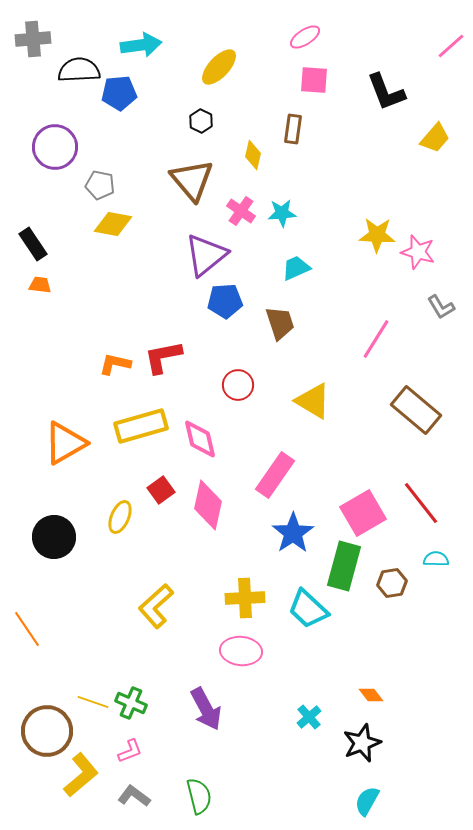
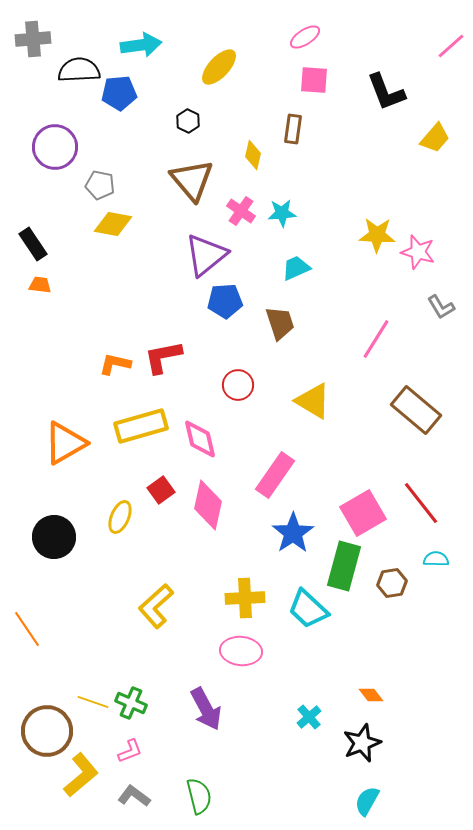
black hexagon at (201, 121): moved 13 px left
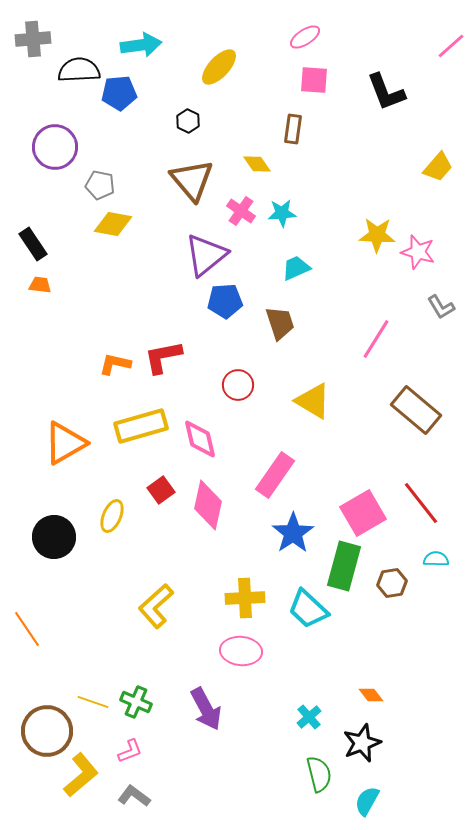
yellow trapezoid at (435, 138): moved 3 px right, 29 px down
yellow diamond at (253, 155): moved 4 px right, 9 px down; rotated 48 degrees counterclockwise
yellow ellipse at (120, 517): moved 8 px left, 1 px up
green cross at (131, 703): moved 5 px right, 1 px up
green semicircle at (199, 796): moved 120 px right, 22 px up
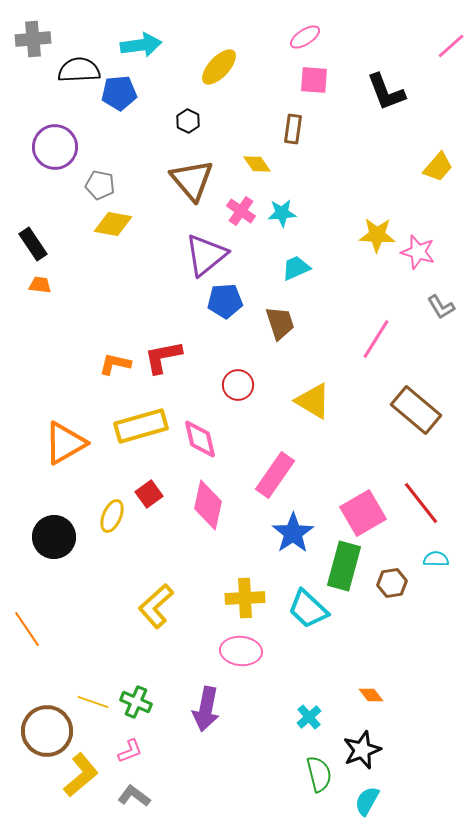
red square at (161, 490): moved 12 px left, 4 px down
purple arrow at (206, 709): rotated 39 degrees clockwise
black star at (362, 743): moved 7 px down
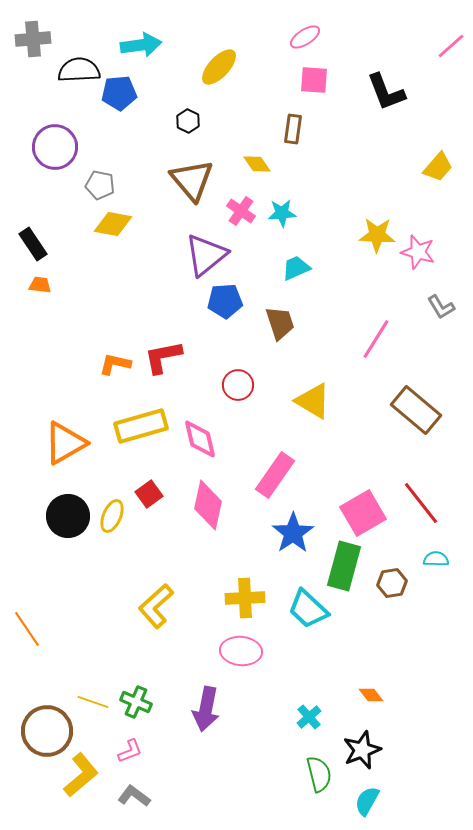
black circle at (54, 537): moved 14 px right, 21 px up
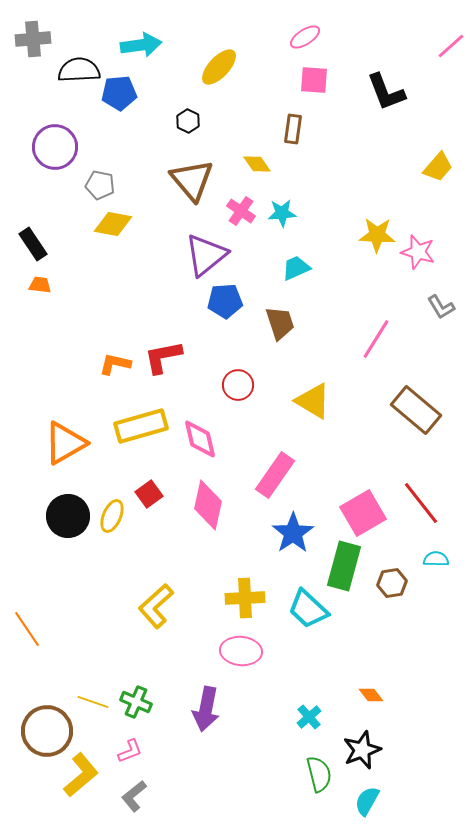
gray L-shape at (134, 796): rotated 76 degrees counterclockwise
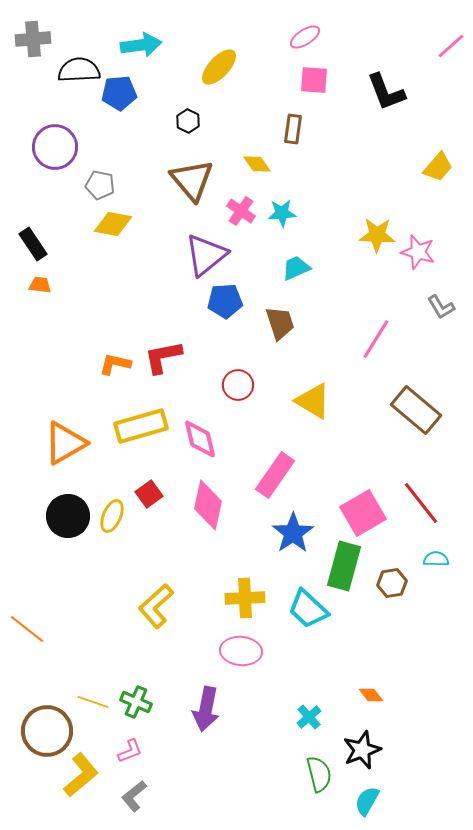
orange line at (27, 629): rotated 18 degrees counterclockwise
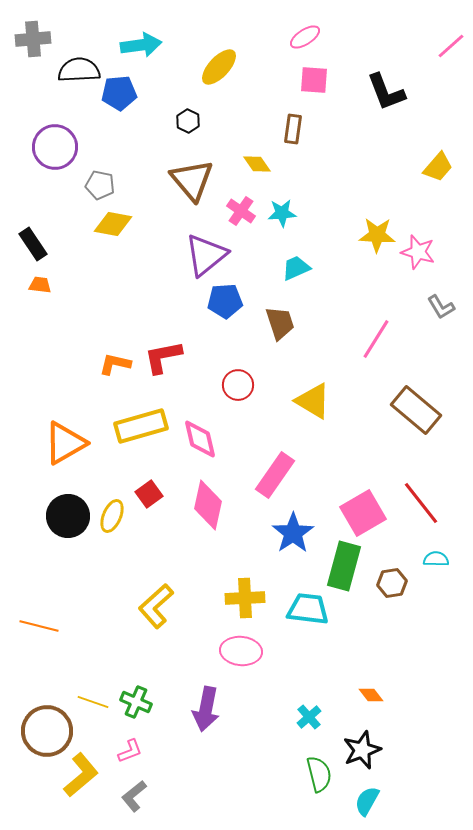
cyan trapezoid at (308, 609): rotated 144 degrees clockwise
orange line at (27, 629): moved 12 px right, 3 px up; rotated 24 degrees counterclockwise
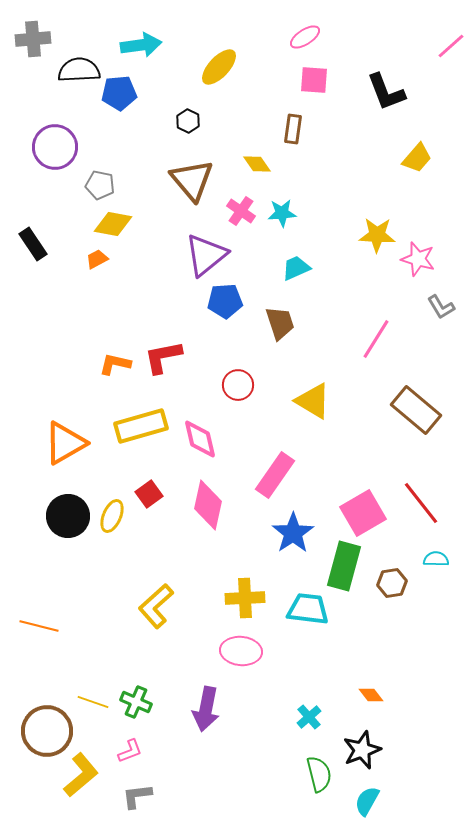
yellow trapezoid at (438, 167): moved 21 px left, 9 px up
pink star at (418, 252): moved 7 px down
orange trapezoid at (40, 285): moved 57 px right, 26 px up; rotated 35 degrees counterclockwise
gray L-shape at (134, 796): moved 3 px right; rotated 32 degrees clockwise
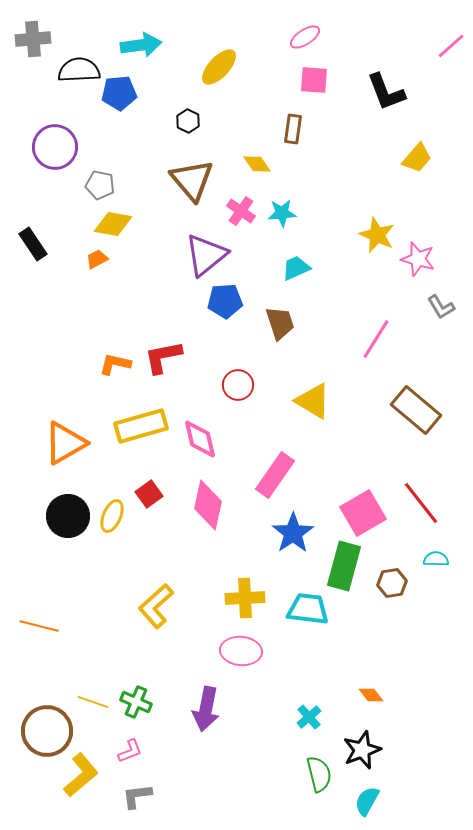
yellow star at (377, 235): rotated 21 degrees clockwise
